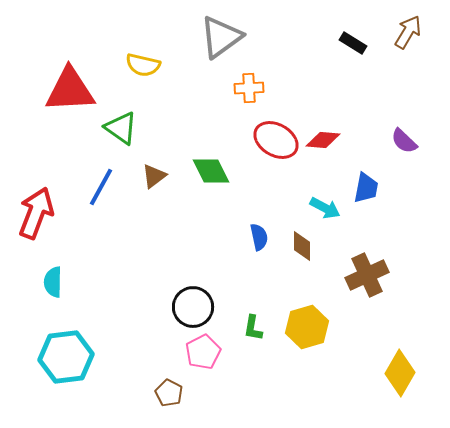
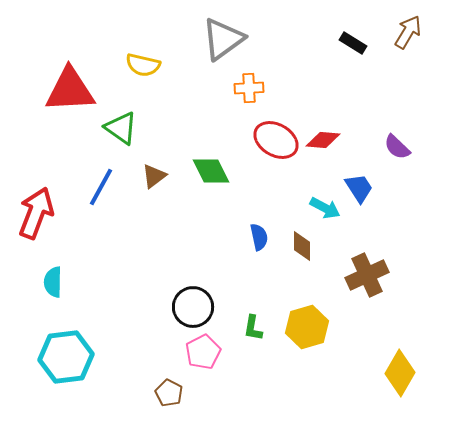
gray triangle: moved 2 px right, 2 px down
purple semicircle: moved 7 px left, 6 px down
blue trapezoid: moved 7 px left; rotated 44 degrees counterclockwise
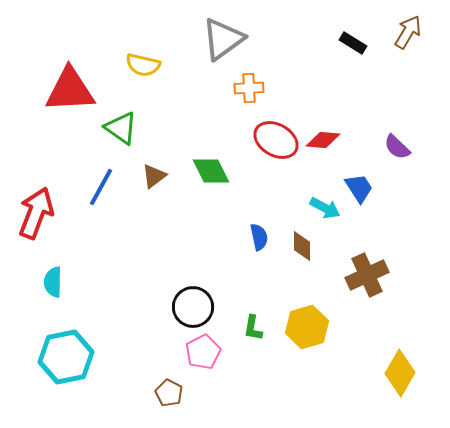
cyan hexagon: rotated 4 degrees counterclockwise
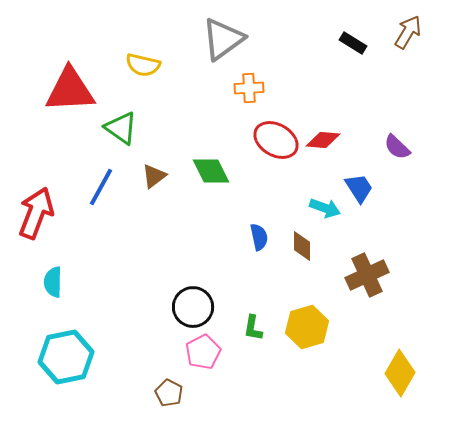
cyan arrow: rotated 8 degrees counterclockwise
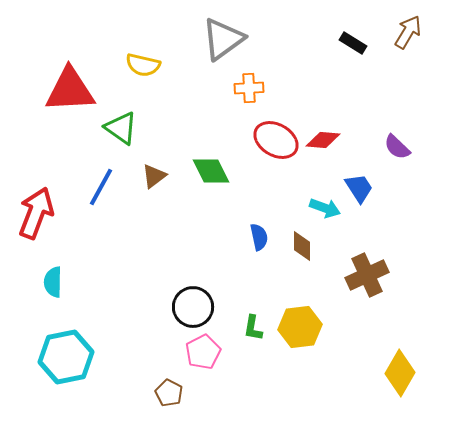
yellow hexagon: moved 7 px left; rotated 9 degrees clockwise
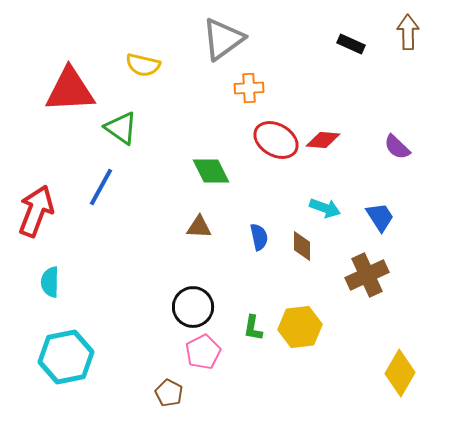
brown arrow: rotated 32 degrees counterclockwise
black rectangle: moved 2 px left, 1 px down; rotated 8 degrees counterclockwise
brown triangle: moved 45 px right, 51 px down; rotated 40 degrees clockwise
blue trapezoid: moved 21 px right, 29 px down
red arrow: moved 2 px up
cyan semicircle: moved 3 px left
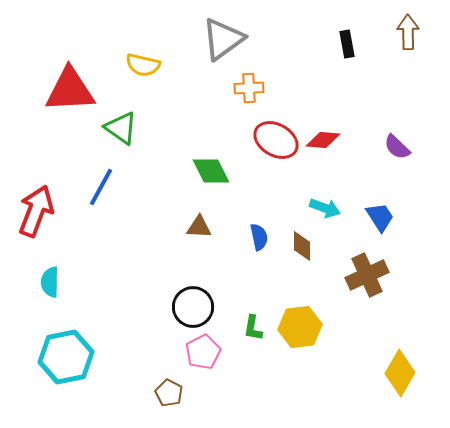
black rectangle: moved 4 px left; rotated 56 degrees clockwise
